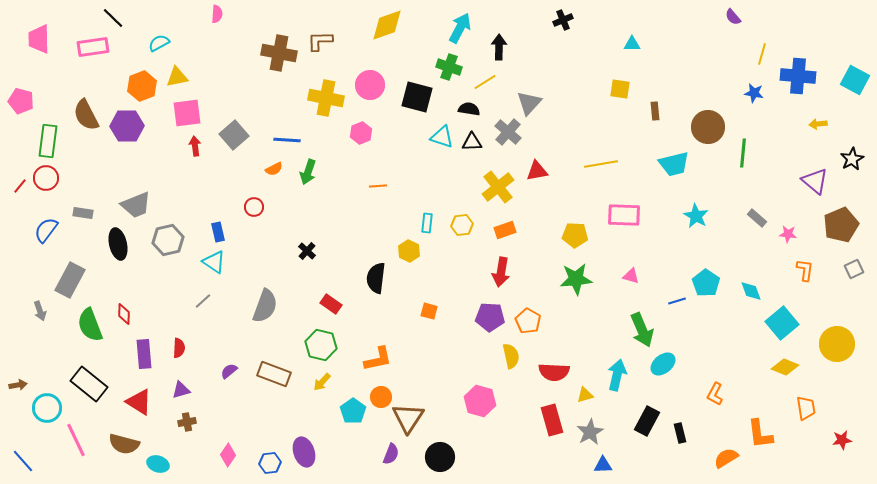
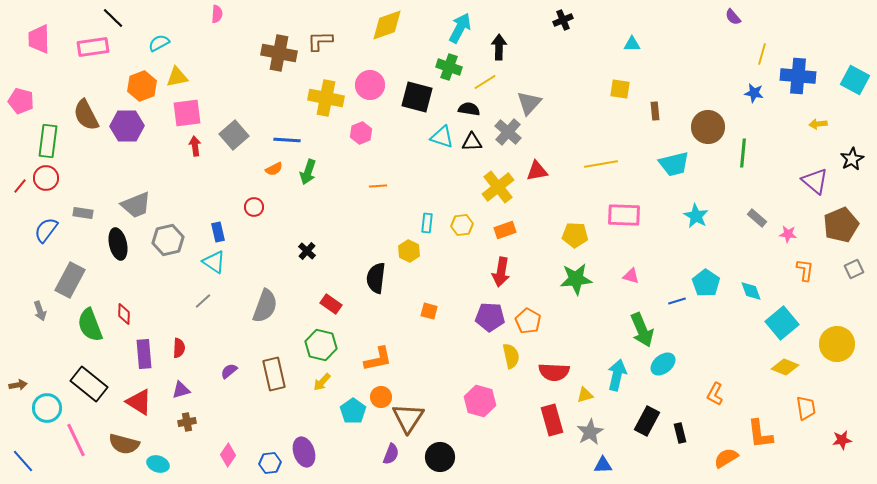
brown rectangle at (274, 374): rotated 56 degrees clockwise
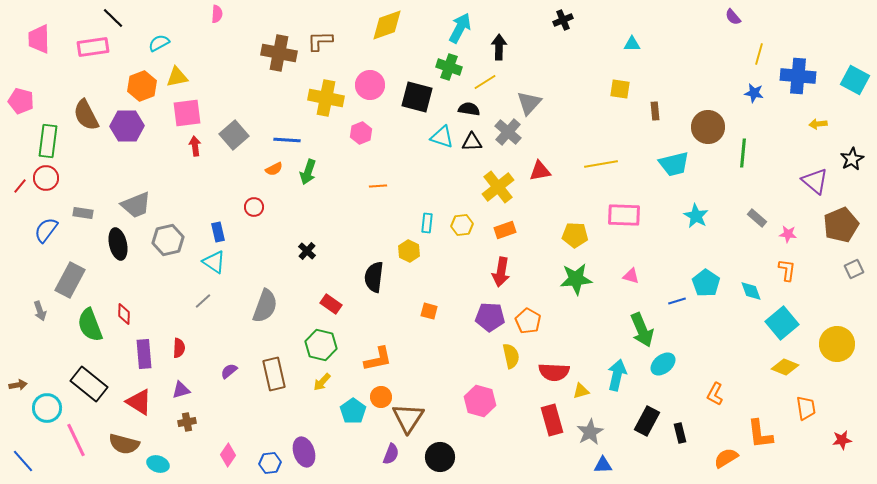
yellow line at (762, 54): moved 3 px left
red triangle at (537, 171): moved 3 px right
orange L-shape at (805, 270): moved 18 px left
black semicircle at (376, 278): moved 2 px left, 1 px up
yellow triangle at (585, 395): moved 4 px left, 4 px up
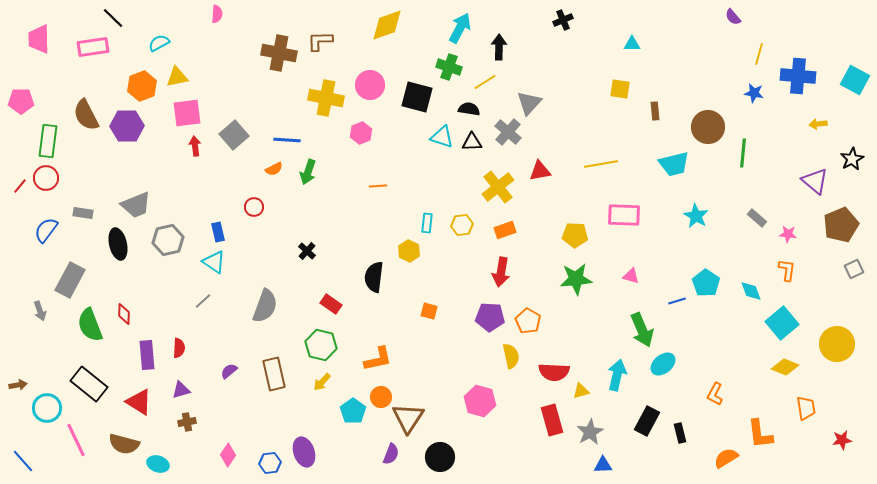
pink pentagon at (21, 101): rotated 15 degrees counterclockwise
purple rectangle at (144, 354): moved 3 px right, 1 px down
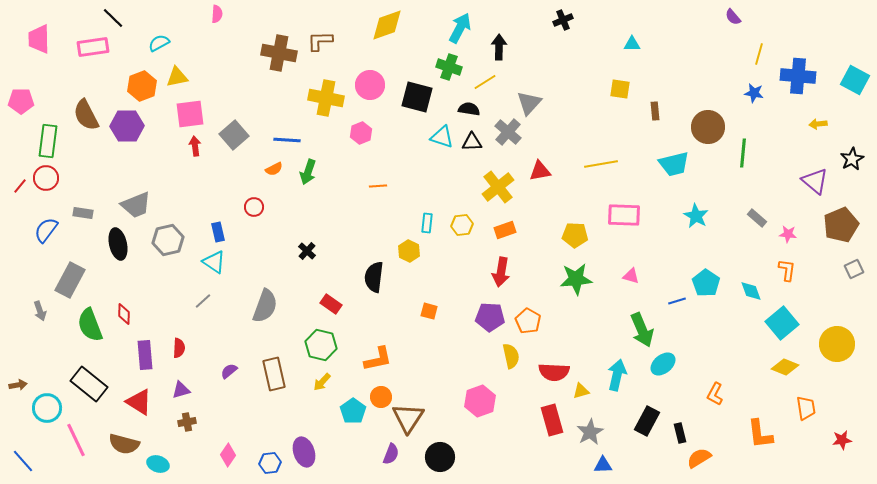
pink square at (187, 113): moved 3 px right, 1 px down
purple rectangle at (147, 355): moved 2 px left
pink hexagon at (480, 401): rotated 24 degrees clockwise
orange semicircle at (726, 458): moved 27 px left
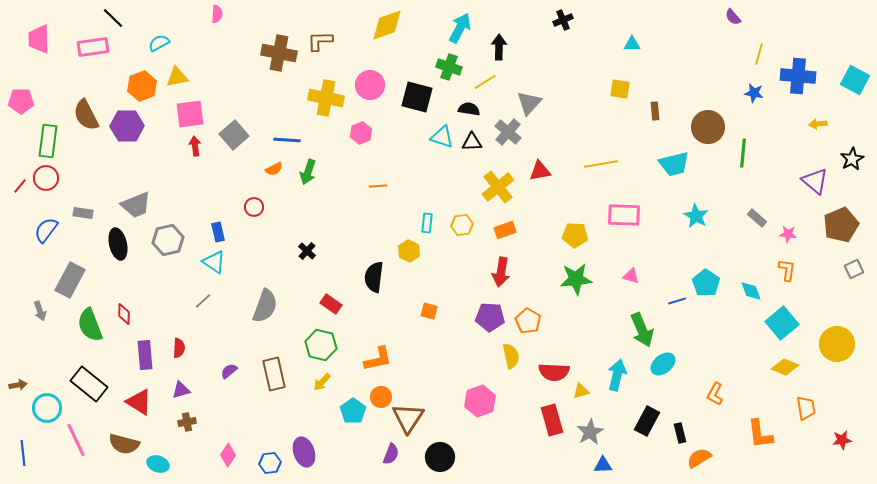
blue line at (23, 461): moved 8 px up; rotated 35 degrees clockwise
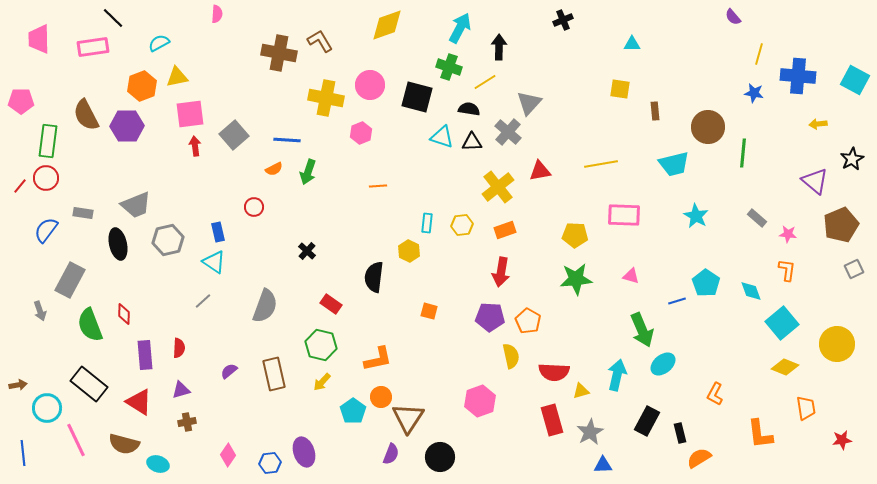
brown L-shape at (320, 41): rotated 60 degrees clockwise
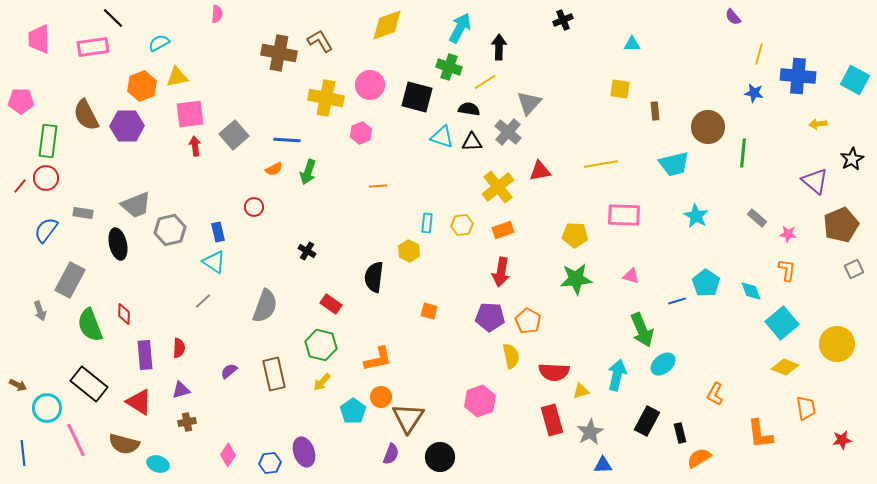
orange rectangle at (505, 230): moved 2 px left
gray hexagon at (168, 240): moved 2 px right, 10 px up
black cross at (307, 251): rotated 12 degrees counterclockwise
brown arrow at (18, 385): rotated 36 degrees clockwise
